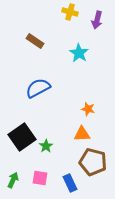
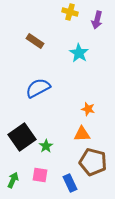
pink square: moved 3 px up
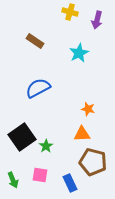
cyan star: rotated 12 degrees clockwise
green arrow: rotated 133 degrees clockwise
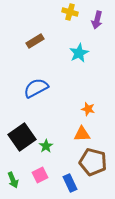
brown rectangle: rotated 66 degrees counterclockwise
blue semicircle: moved 2 px left
pink square: rotated 35 degrees counterclockwise
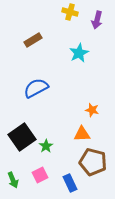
brown rectangle: moved 2 px left, 1 px up
orange star: moved 4 px right, 1 px down
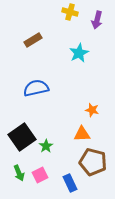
blue semicircle: rotated 15 degrees clockwise
green arrow: moved 6 px right, 7 px up
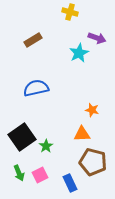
purple arrow: moved 18 px down; rotated 84 degrees counterclockwise
